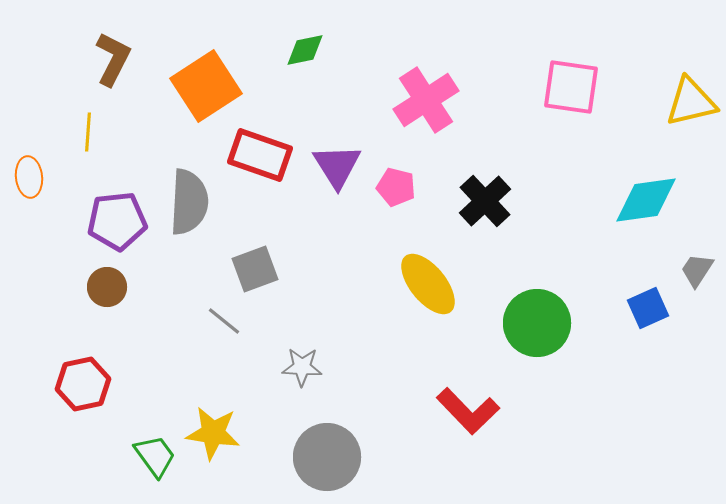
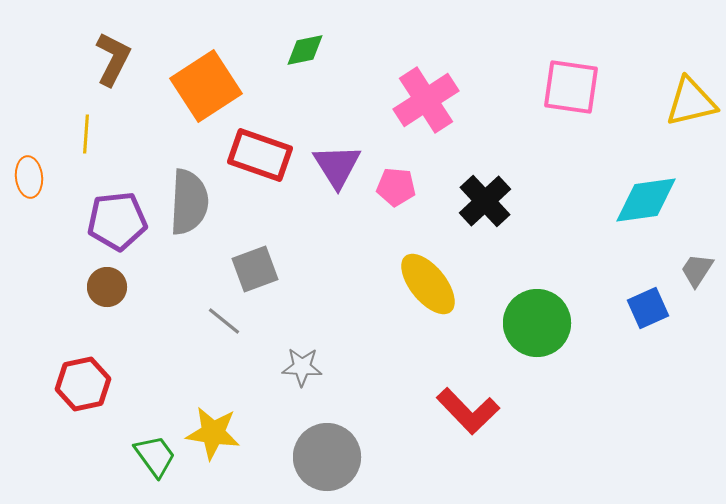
yellow line: moved 2 px left, 2 px down
pink pentagon: rotated 9 degrees counterclockwise
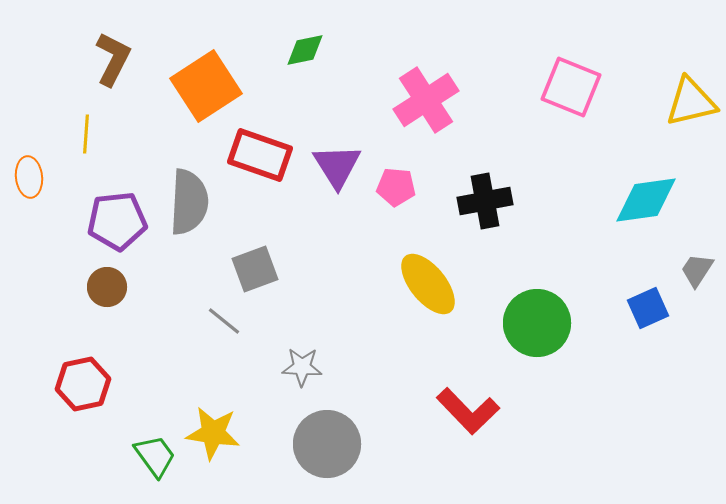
pink square: rotated 14 degrees clockwise
black cross: rotated 32 degrees clockwise
gray circle: moved 13 px up
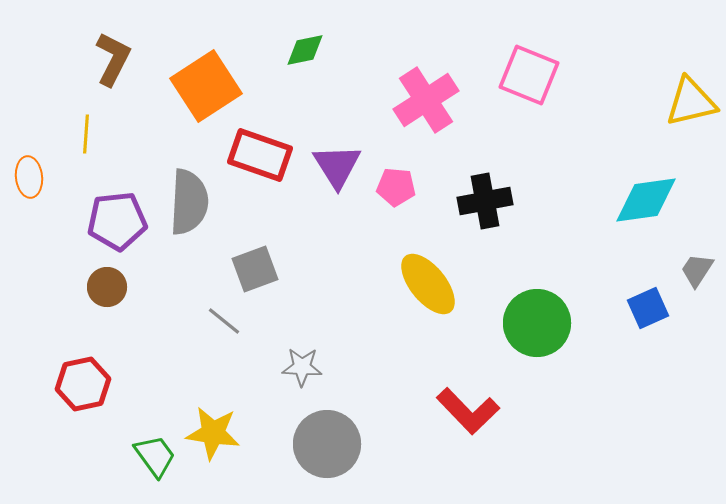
pink square: moved 42 px left, 12 px up
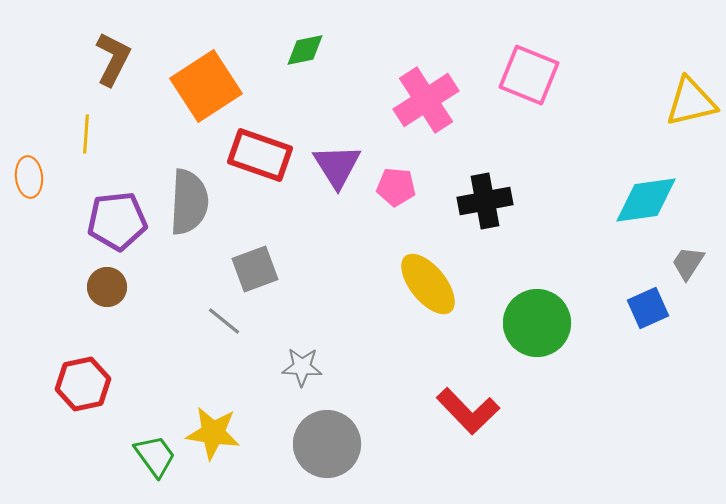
gray trapezoid: moved 9 px left, 7 px up
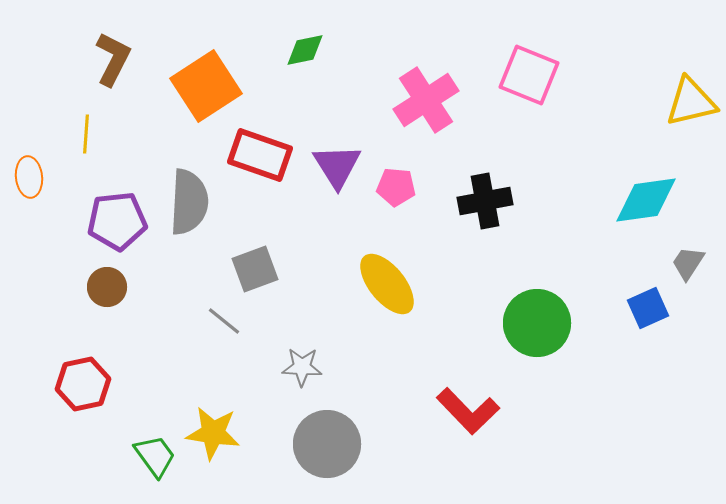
yellow ellipse: moved 41 px left
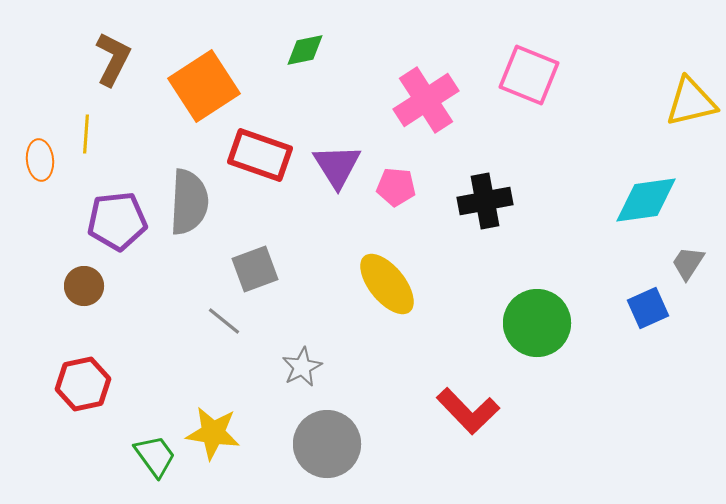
orange square: moved 2 px left
orange ellipse: moved 11 px right, 17 px up
brown circle: moved 23 px left, 1 px up
gray star: rotated 30 degrees counterclockwise
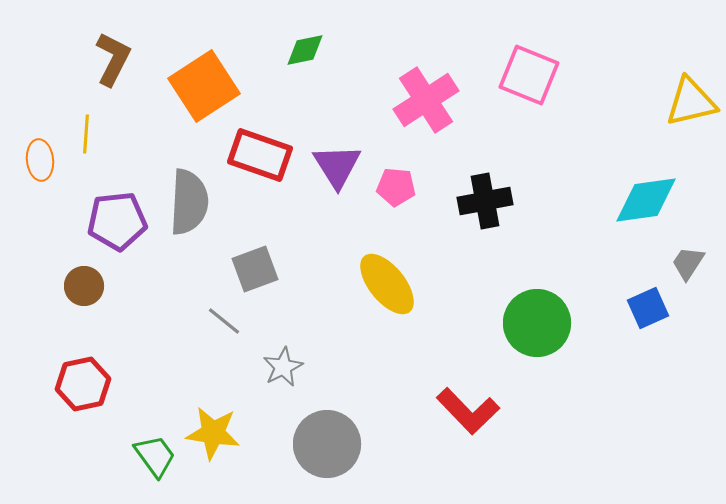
gray star: moved 19 px left
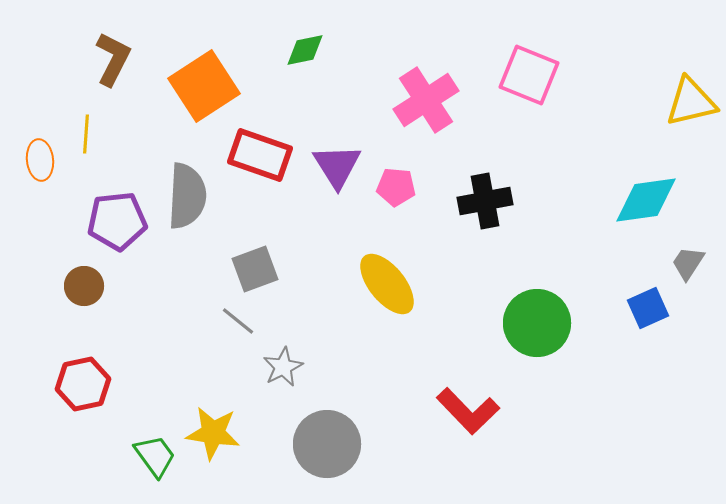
gray semicircle: moved 2 px left, 6 px up
gray line: moved 14 px right
